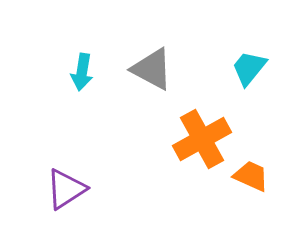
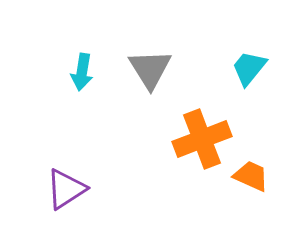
gray triangle: moved 2 px left; rotated 30 degrees clockwise
orange cross: rotated 8 degrees clockwise
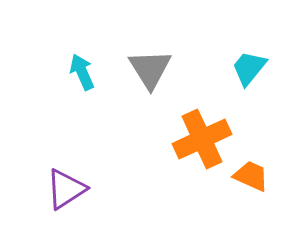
cyan arrow: rotated 147 degrees clockwise
orange cross: rotated 4 degrees counterclockwise
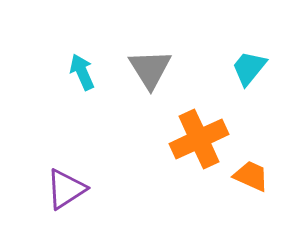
orange cross: moved 3 px left
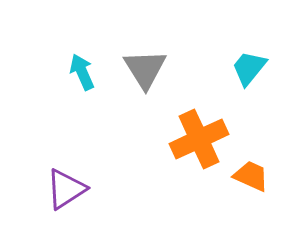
gray triangle: moved 5 px left
